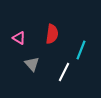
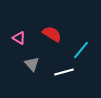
red semicircle: rotated 66 degrees counterclockwise
cyan line: rotated 18 degrees clockwise
white line: rotated 48 degrees clockwise
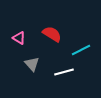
cyan line: rotated 24 degrees clockwise
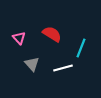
pink triangle: rotated 16 degrees clockwise
cyan line: moved 2 px up; rotated 42 degrees counterclockwise
white line: moved 1 px left, 4 px up
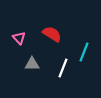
cyan line: moved 3 px right, 4 px down
gray triangle: rotated 49 degrees counterclockwise
white line: rotated 54 degrees counterclockwise
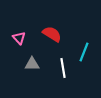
white line: rotated 30 degrees counterclockwise
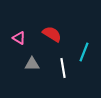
pink triangle: rotated 16 degrees counterclockwise
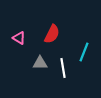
red semicircle: rotated 84 degrees clockwise
gray triangle: moved 8 px right, 1 px up
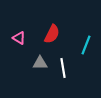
cyan line: moved 2 px right, 7 px up
